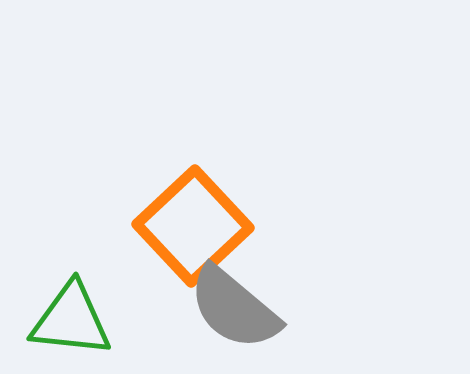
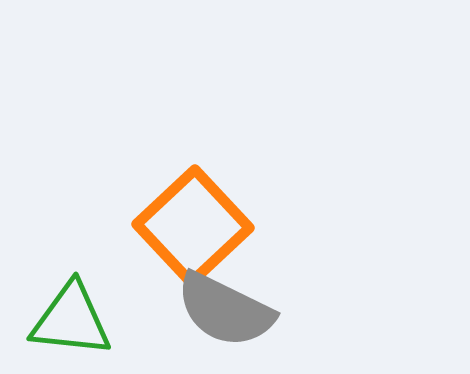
gray semicircle: moved 9 px left, 2 px down; rotated 14 degrees counterclockwise
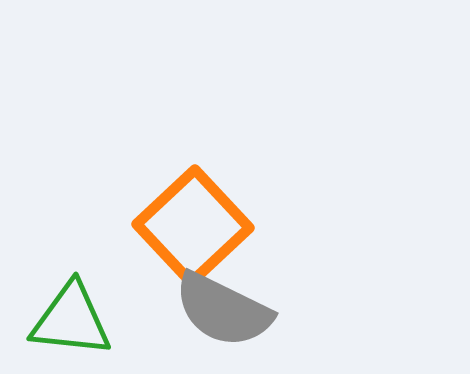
gray semicircle: moved 2 px left
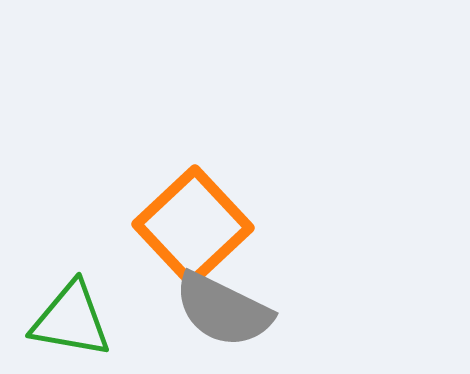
green triangle: rotated 4 degrees clockwise
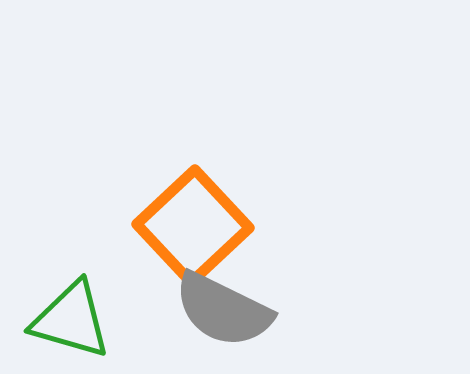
green triangle: rotated 6 degrees clockwise
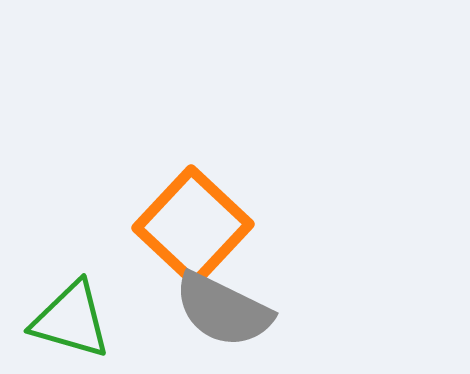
orange square: rotated 4 degrees counterclockwise
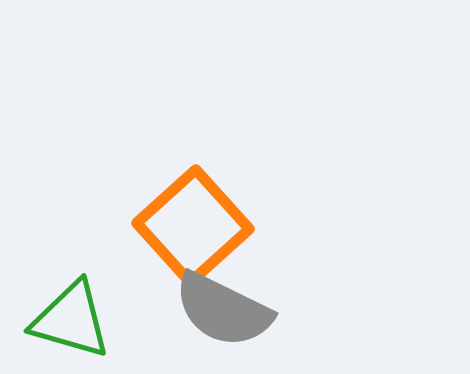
orange square: rotated 5 degrees clockwise
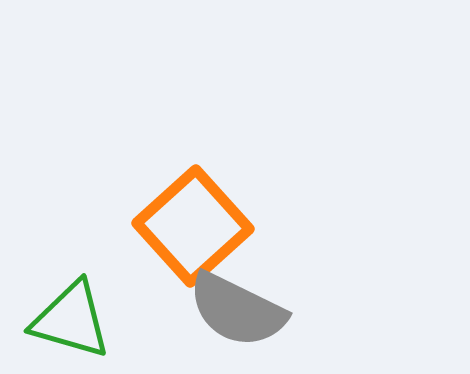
gray semicircle: moved 14 px right
